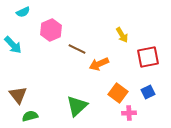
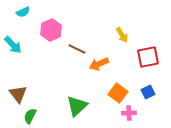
brown triangle: moved 1 px up
green semicircle: rotated 49 degrees counterclockwise
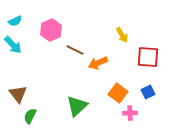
cyan semicircle: moved 8 px left, 9 px down
brown line: moved 2 px left, 1 px down
red square: rotated 15 degrees clockwise
orange arrow: moved 1 px left, 1 px up
pink cross: moved 1 px right
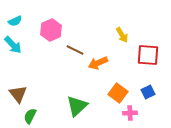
red square: moved 2 px up
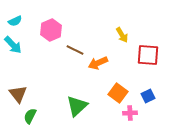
blue square: moved 4 px down
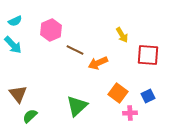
green semicircle: rotated 21 degrees clockwise
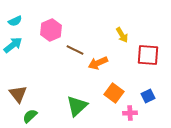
cyan arrow: rotated 84 degrees counterclockwise
orange square: moved 4 px left
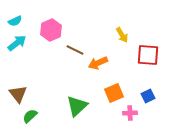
cyan arrow: moved 4 px right, 2 px up
orange square: rotated 30 degrees clockwise
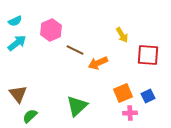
orange square: moved 9 px right
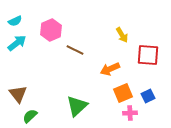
orange arrow: moved 12 px right, 6 px down
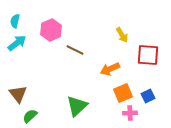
cyan semicircle: rotated 128 degrees clockwise
